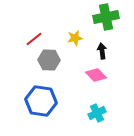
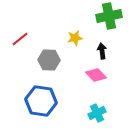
green cross: moved 3 px right, 1 px up
red line: moved 14 px left
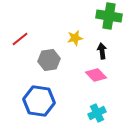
green cross: rotated 20 degrees clockwise
gray hexagon: rotated 10 degrees counterclockwise
blue hexagon: moved 2 px left
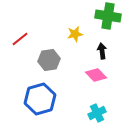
green cross: moved 1 px left
yellow star: moved 4 px up
blue hexagon: moved 1 px right, 2 px up; rotated 24 degrees counterclockwise
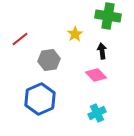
yellow star: rotated 21 degrees counterclockwise
blue hexagon: rotated 8 degrees counterclockwise
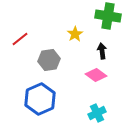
pink diamond: rotated 10 degrees counterclockwise
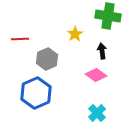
red line: rotated 36 degrees clockwise
gray hexagon: moved 2 px left, 1 px up; rotated 15 degrees counterclockwise
blue hexagon: moved 4 px left, 6 px up
cyan cross: rotated 18 degrees counterclockwise
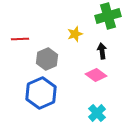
green cross: rotated 25 degrees counterclockwise
yellow star: rotated 14 degrees clockwise
blue hexagon: moved 5 px right
